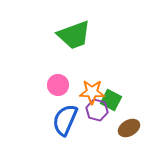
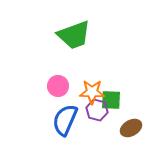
pink circle: moved 1 px down
green square: rotated 25 degrees counterclockwise
brown ellipse: moved 2 px right
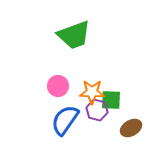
blue semicircle: rotated 12 degrees clockwise
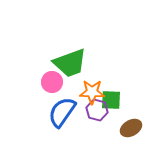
green trapezoid: moved 4 px left, 28 px down
pink circle: moved 6 px left, 4 px up
blue semicircle: moved 3 px left, 8 px up
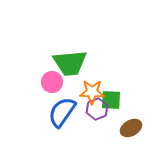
green trapezoid: rotated 15 degrees clockwise
purple hexagon: moved 1 px up; rotated 25 degrees clockwise
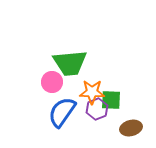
brown ellipse: rotated 15 degrees clockwise
